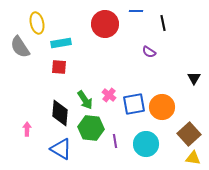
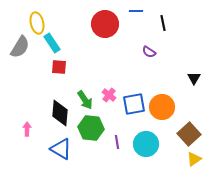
cyan rectangle: moved 9 px left; rotated 66 degrees clockwise
gray semicircle: rotated 115 degrees counterclockwise
purple line: moved 2 px right, 1 px down
yellow triangle: moved 1 px right, 1 px down; rotated 42 degrees counterclockwise
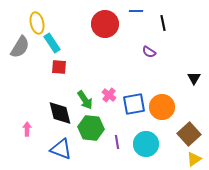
black diamond: rotated 20 degrees counterclockwise
blue triangle: rotated 10 degrees counterclockwise
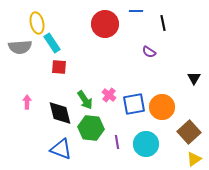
gray semicircle: rotated 55 degrees clockwise
pink arrow: moved 27 px up
brown square: moved 2 px up
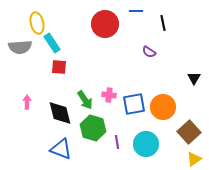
pink cross: rotated 32 degrees counterclockwise
orange circle: moved 1 px right
green hexagon: moved 2 px right; rotated 10 degrees clockwise
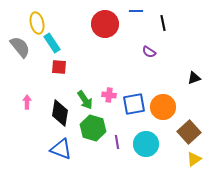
gray semicircle: rotated 125 degrees counterclockwise
black triangle: rotated 40 degrees clockwise
black diamond: rotated 24 degrees clockwise
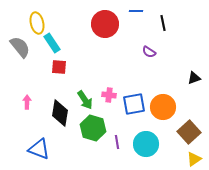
blue triangle: moved 22 px left
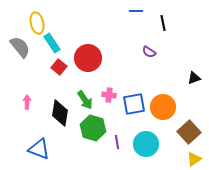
red circle: moved 17 px left, 34 px down
red square: rotated 35 degrees clockwise
